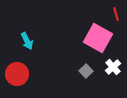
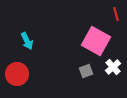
pink square: moved 2 px left, 3 px down
gray square: rotated 24 degrees clockwise
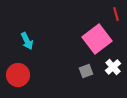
pink square: moved 1 px right, 2 px up; rotated 24 degrees clockwise
red circle: moved 1 px right, 1 px down
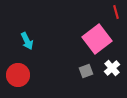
red line: moved 2 px up
white cross: moved 1 px left, 1 px down
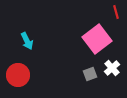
gray square: moved 4 px right, 3 px down
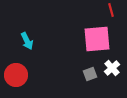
red line: moved 5 px left, 2 px up
pink square: rotated 32 degrees clockwise
red circle: moved 2 px left
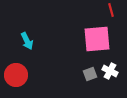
white cross: moved 2 px left, 3 px down; rotated 21 degrees counterclockwise
